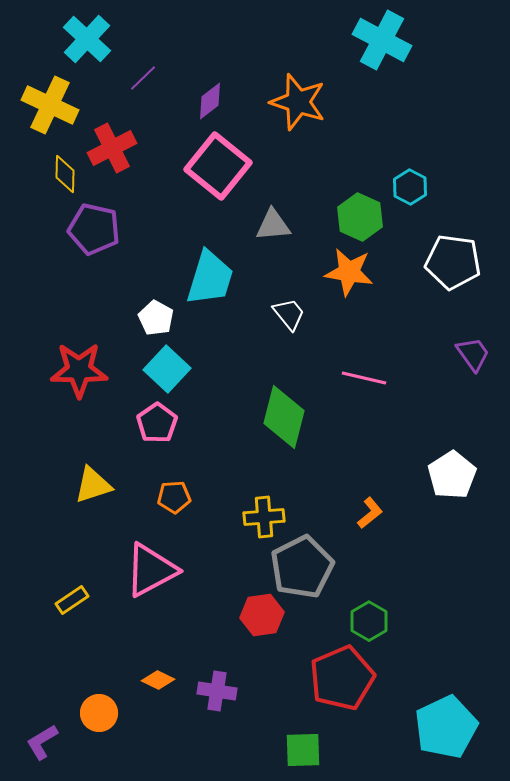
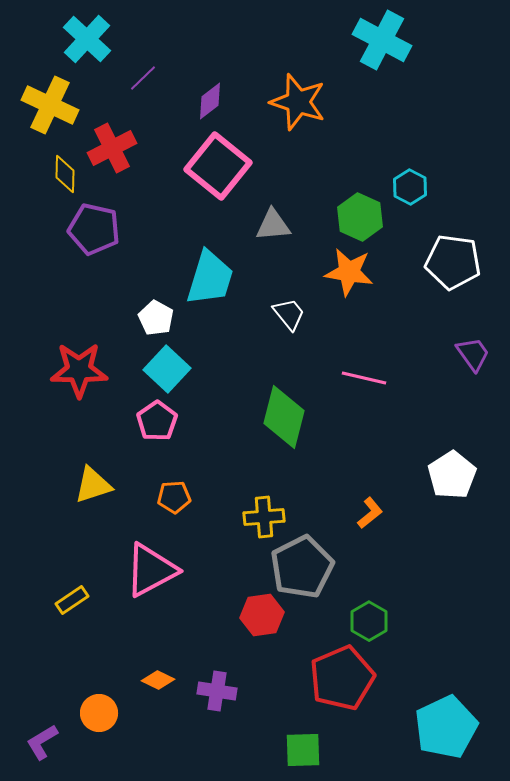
pink pentagon at (157, 423): moved 2 px up
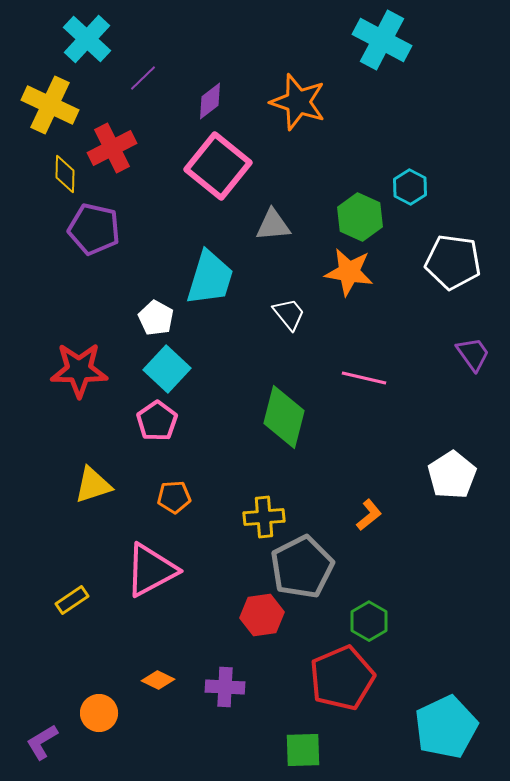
orange L-shape at (370, 513): moved 1 px left, 2 px down
purple cross at (217, 691): moved 8 px right, 4 px up; rotated 6 degrees counterclockwise
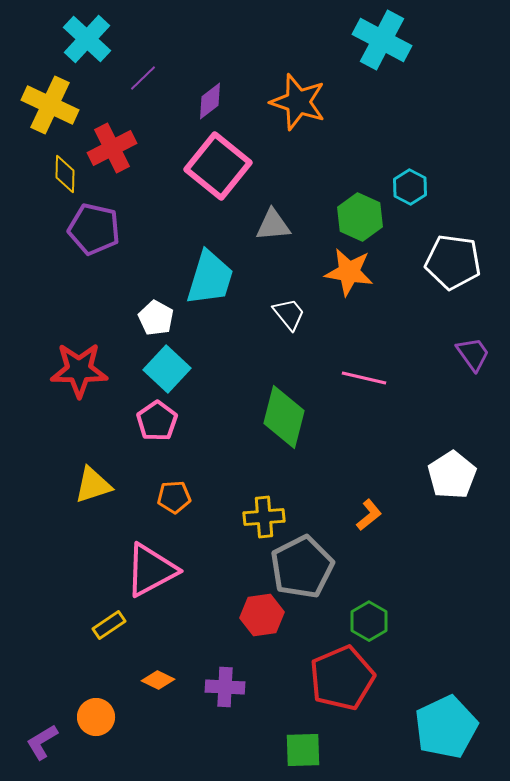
yellow rectangle at (72, 600): moved 37 px right, 25 px down
orange circle at (99, 713): moved 3 px left, 4 px down
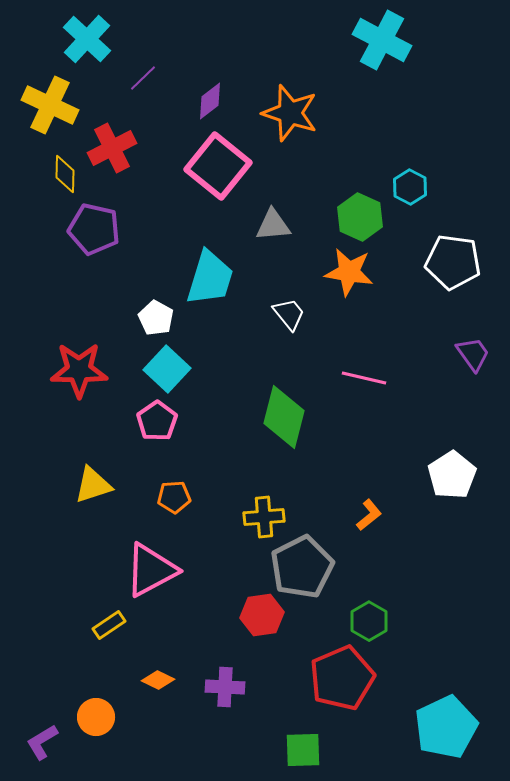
orange star at (298, 102): moved 8 px left, 11 px down
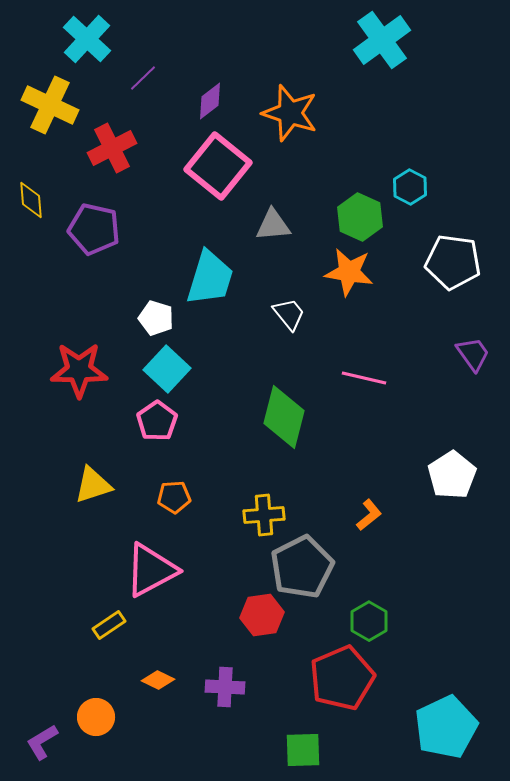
cyan cross at (382, 40): rotated 26 degrees clockwise
yellow diamond at (65, 174): moved 34 px left, 26 px down; rotated 6 degrees counterclockwise
white pentagon at (156, 318): rotated 12 degrees counterclockwise
yellow cross at (264, 517): moved 2 px up
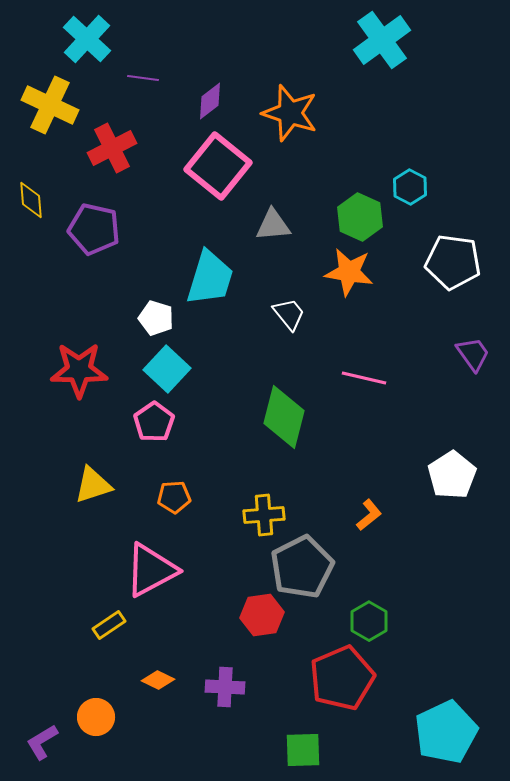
purple line at (143, 78): rotated 52 degrees clockwise
pink pentagon at (157, 421): moved 3 px left, 1 px down
cyan pentagon at (446, 727): moved 5 px down
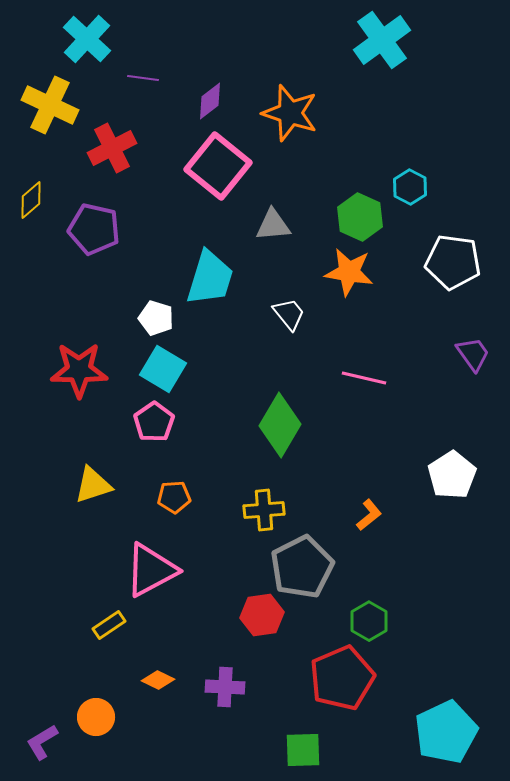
yellow diamond at (31, 200): rotated 54 degrees clockwise
cyan square at (167, 369): moved 4 px left; rotated 12 degrees counterclockwise
green diamond at (284, 417): moved 4 px left, 8 px down; rotated 16 degrees clockwise
yellow cross at (264, 515): moved 5 px up
